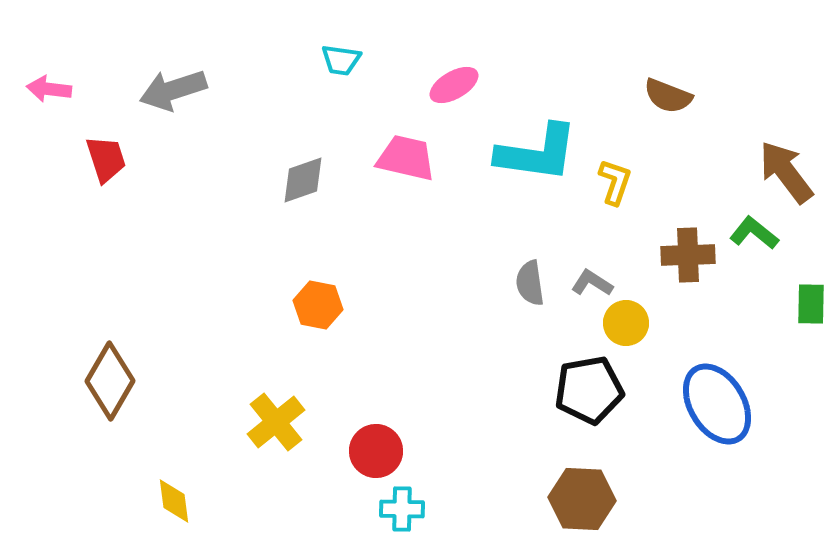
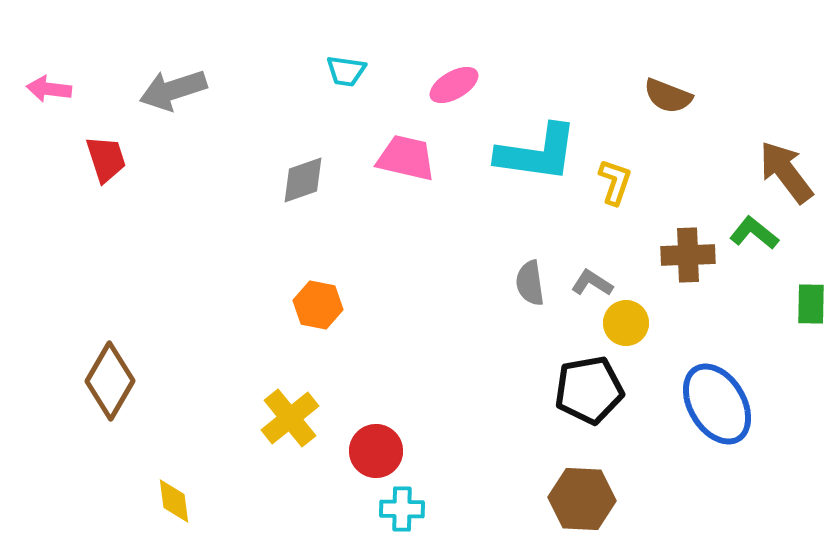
cyan trapezoid: moved 5 px right, 11 px down
yellow cross: moved 14 px right, 4 px up
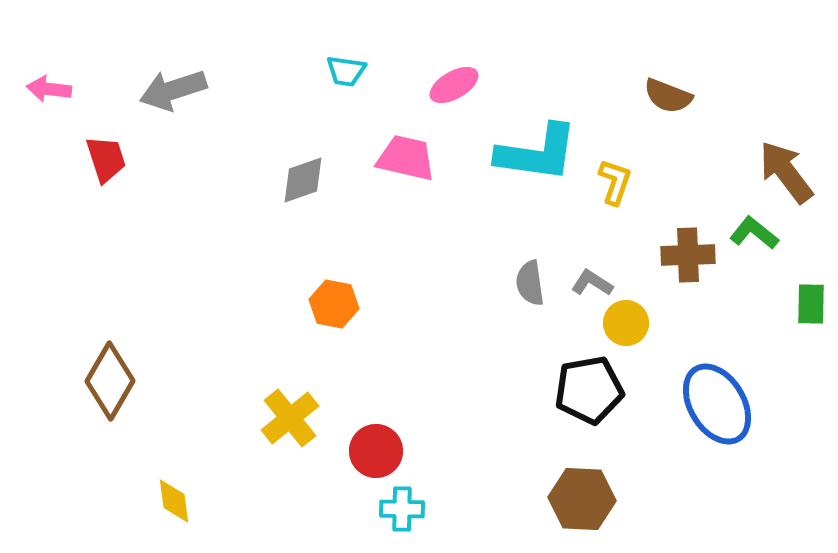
orange hexagon: moved 16 px right, 1 px up
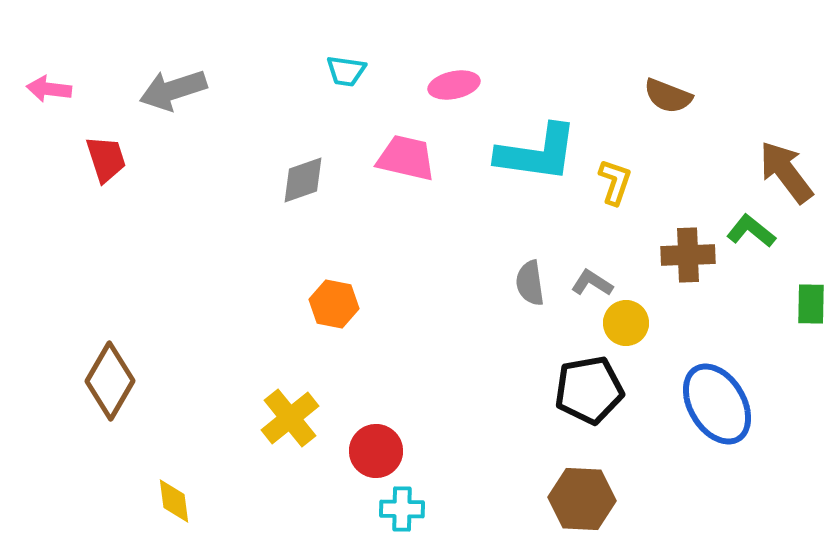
pink ellipse: rotated 18 degrees clockwise
green L-shape: moved 3 px left, 2 px up
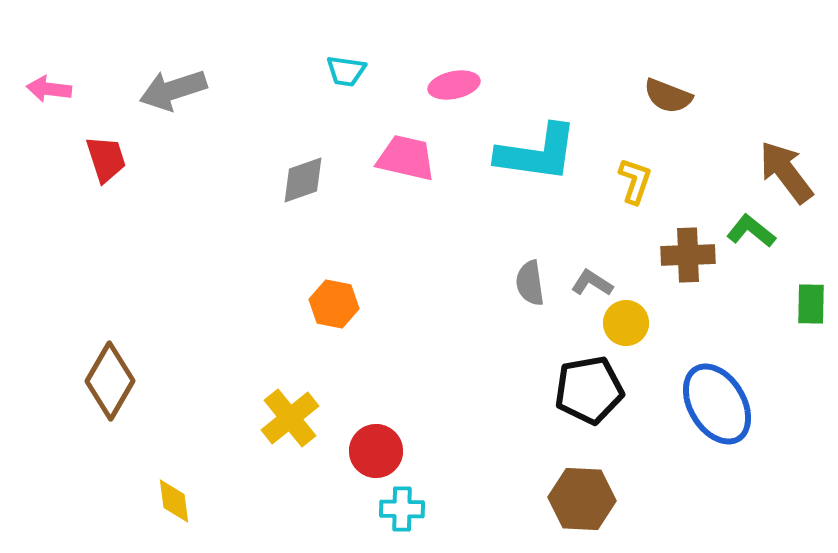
yellow L-shape: moved 20 px right, 1 px up
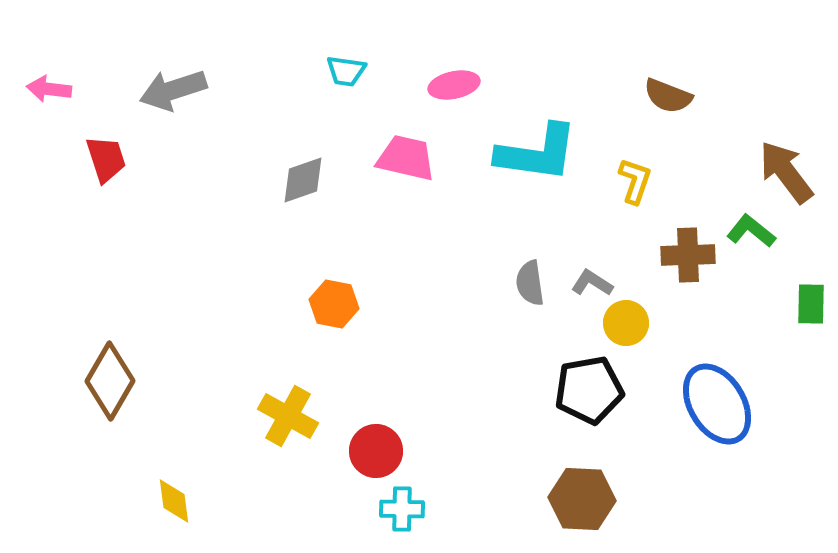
yellow cross: moved 2 px left, 2 px up; rotated 22 degrees counterclockwise
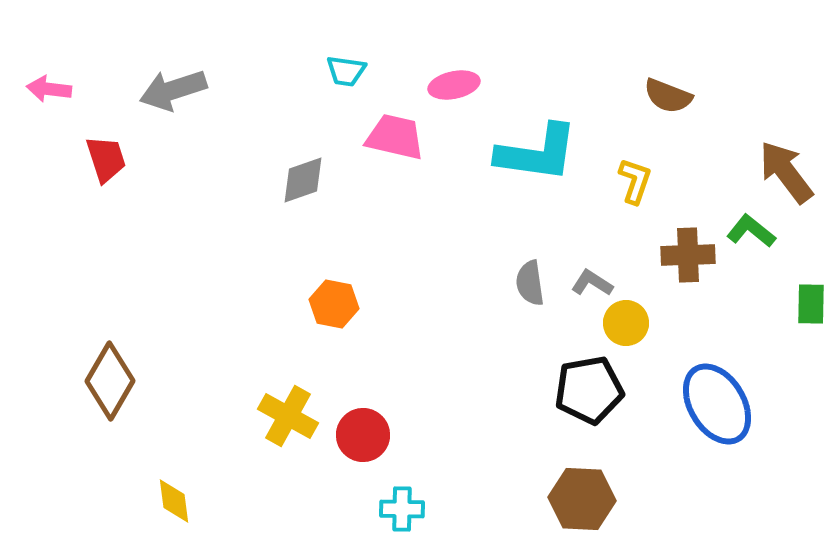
pink trapezoid: moved 11 px left, 21 px up
red circle: moved 13 px left, 16 px up
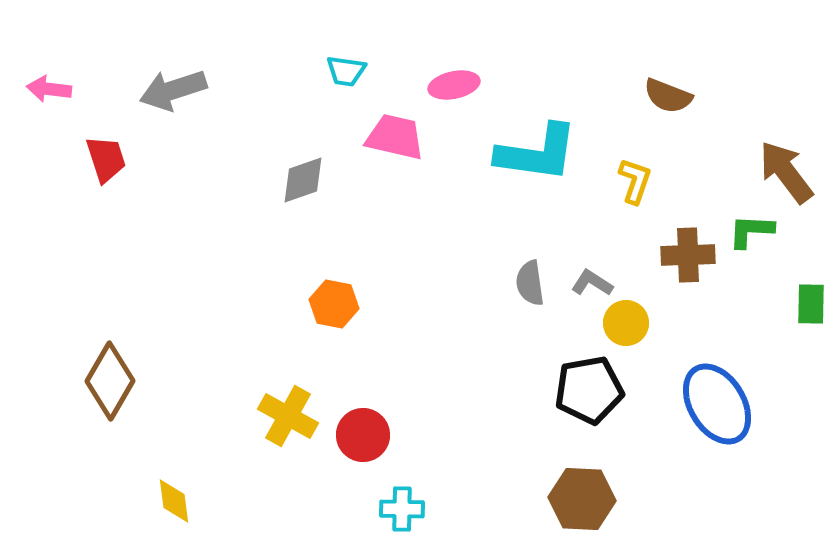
green L-shape: rotated 36 degrees counterclockwise
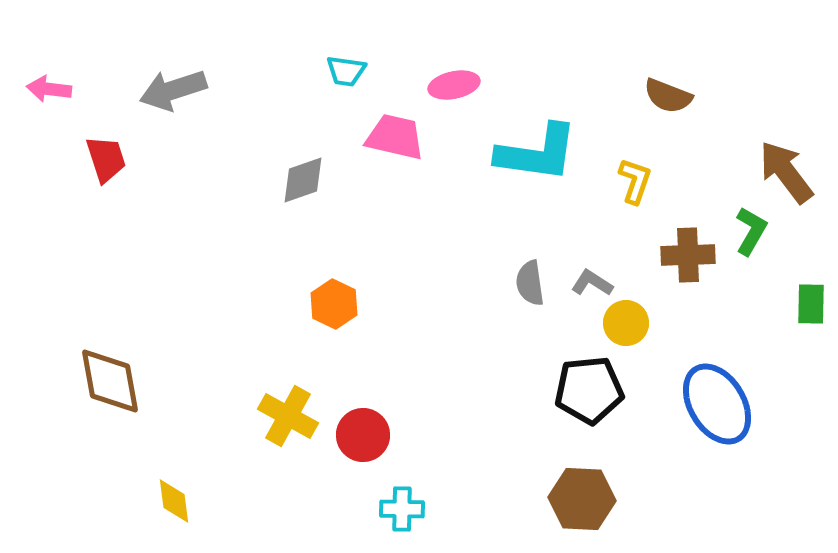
green L-shape: rotated 117 degrees clockwise
orange hexagon: rotated 15 degrees clockwise
brown diamond: rotated 40 degrees counterclockwise
black pentagon: rotated 4 degrees clockwise
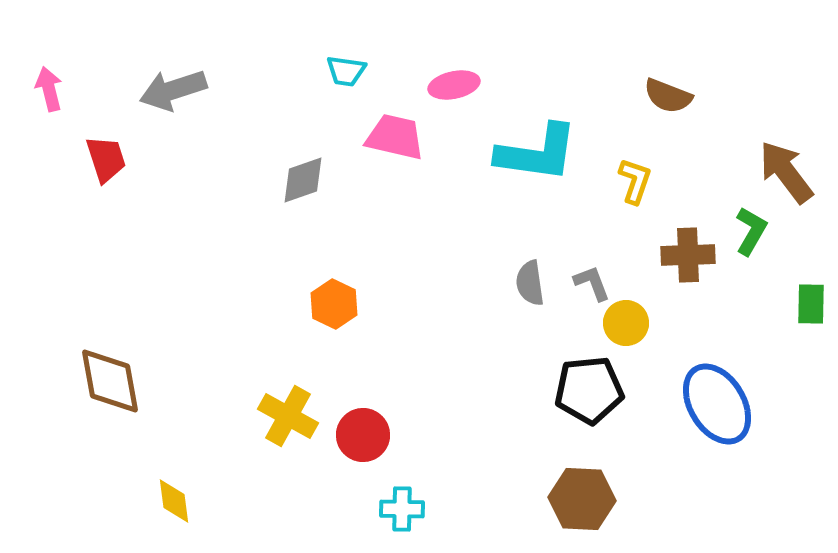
pink arrow: rotated 69 degrees clockwise
gray L-shape: rotated 36 degrees clockwise
